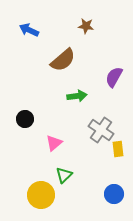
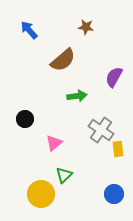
brown star: moved 1 px down
blue arrow: rotated 24 degrees clockwise
yellow circle: moved 1 px up
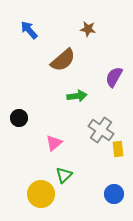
brown star: moved 2 px right, 2 px down
black circle: moved 6 px left, 1 px up
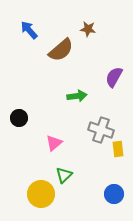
brown semicircle: moved 2 px left, 10 px up
gray cross: rotated 15 degrees counterclockwise
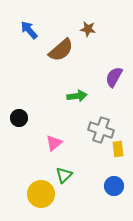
blue circle: moved 8 px up
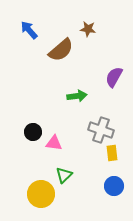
black circle: moved 14 px right, 14 px down
pink triangle: rotated 48 degrees clockwise
yellow rectangle: moved 6 px left, 4 px down
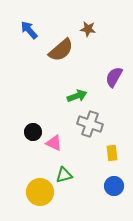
green arrow: rotated 12 degrees counterclockwise
gray cross: moved 11 px left, 6 px up
pink triangle: rotated 18 degrees clockwise
green triangle: rotated 30 degrees clockwise
yellow circle: moved 1 px left, 2 px up
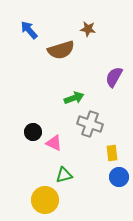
brown semicircle: rotated 24 degrees clockwise
green arrow: moved 3 px left, 2 px down
blue circle: moved 5 px right, 9 px up
yellow circle: moved 5 px right, 8 px down
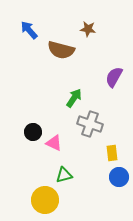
brown semicircle: rotated 32 degrees clockwise
green arrow: rotated 36 degrees counterclockwise
